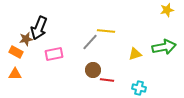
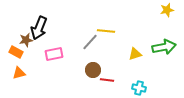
brown star: moved 1 px down
orange triangle: moved 4 px right, 1 px up; rotated 16 degrees counterclockwise
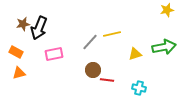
yellow line: moved 6 px right, 3 px down; rotated 18 degrees counterclockwise
brown star: moved 3 px left, 16 px up
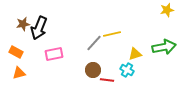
gray line: moved 4 px right, 1 px down
cyan cross: moved 12 px left, 18 px up; rotated 16 degrees clockwise
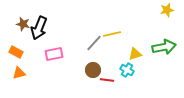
brown star: rotated 24 degrees clockwise
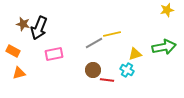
gray line: rotated 18 degrees clockwise
orange rectangle: moved 3 px left, 1 px up
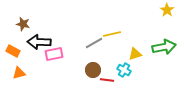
yellow star: rotated 24 degrees counterclockwise
black arrow: moved 14 px down; rotated 70 degrees clockwise
cyan cross: moved 3 px left
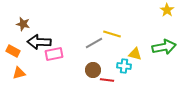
yellow line: rotated 30 degrees clockwise
yellow triangle: rotated 32 degrees clockwise
cyan cross: moved 4 px up; rotated 24 degrees counterclockwise
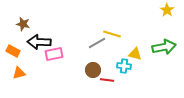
gray line: moved 3 px right
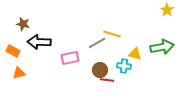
green arrow: moved 2 px left
pink rectangle: moved 16 px right, 4 px down
brown circle: moved 7 px right
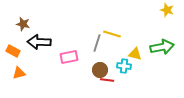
yellow star: rotated 16 degrees counterclockwise
gray line: rotated 42 degrees counterclockwise
pink rectangle: moved 1 px left, 1 px up
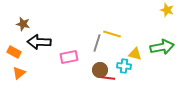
orange rectangle: moved 1 px right, 1 px down
orange triangle: rotated 24 degrees counterclockwise
red line: moved 1 px right, 2 px up
